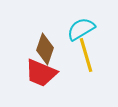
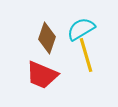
brown diamond: moved 2 px right, 11 px up
red trapezoid: moved 1 px right, 2 px down
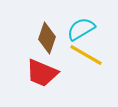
yellow line: rotated 44 degrees counterclockwise
red trapezoid: moved 2 px up
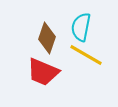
cyan semicircle: moved 2 px up; rotated 48 degrees counterclockwise
red trapezoid: moved 1 px right, 1 px up
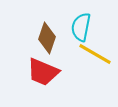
yellow line: moved 9 px right, 1 px up
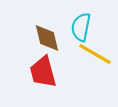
brown diamond: rotated 32 degrees counterclockwise
red trapezoid: rotated 52 degrees clockwise
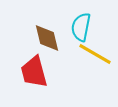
red trapezoid: moved 9 px left
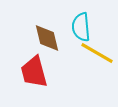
cyan semicircle: rotated 16 degrees counterclockwise
yellow line: moved 2 px right, 1 px up
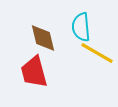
brown diamond: moved 4 px left
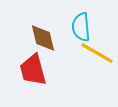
red trapezoid: moved 1 px left, 2 px up
